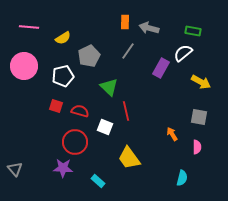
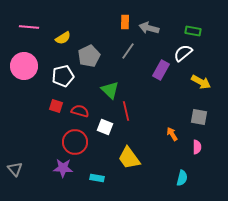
purple rectangle: moved 2 px down
green triangle: moved 1 px right, 3 px down
cyan rectangle: moved 1 px left, 3 px up; rotated 32 degrees counterclockwise
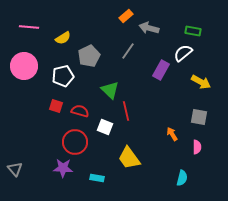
orange rectangle: moved 1 px right, 6 px up; rotated 48 degrees clockwise
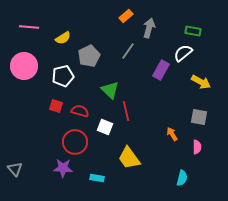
gray arrow: rotated 90 degrees clockwise
